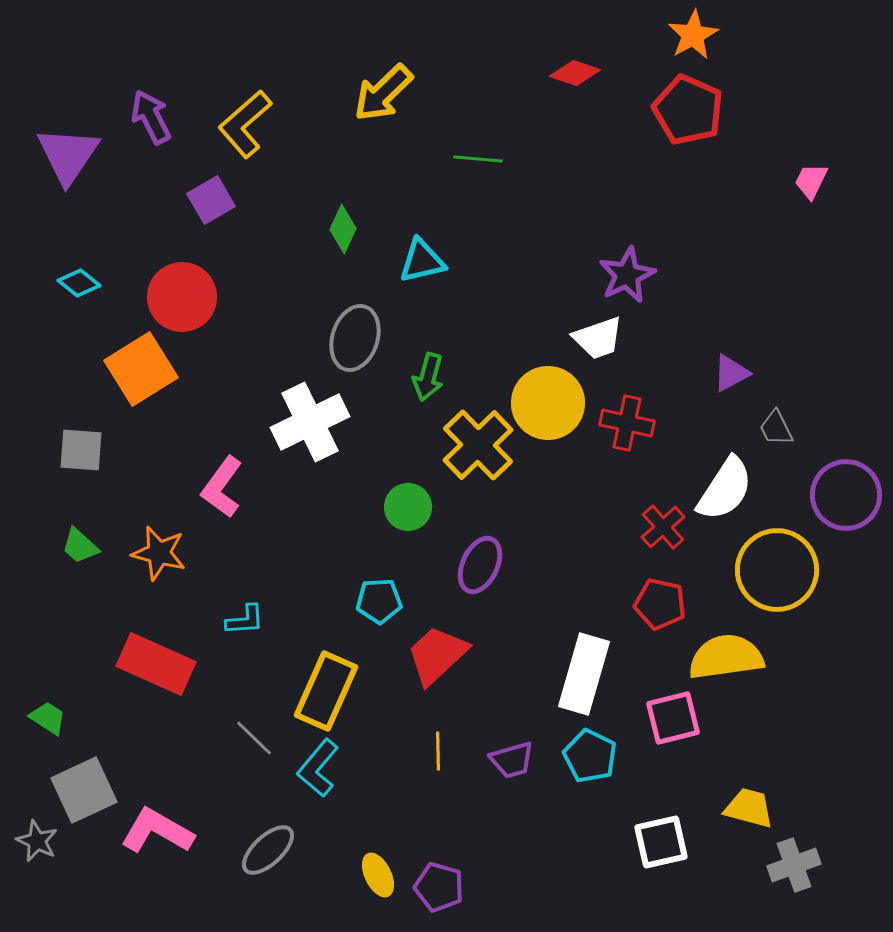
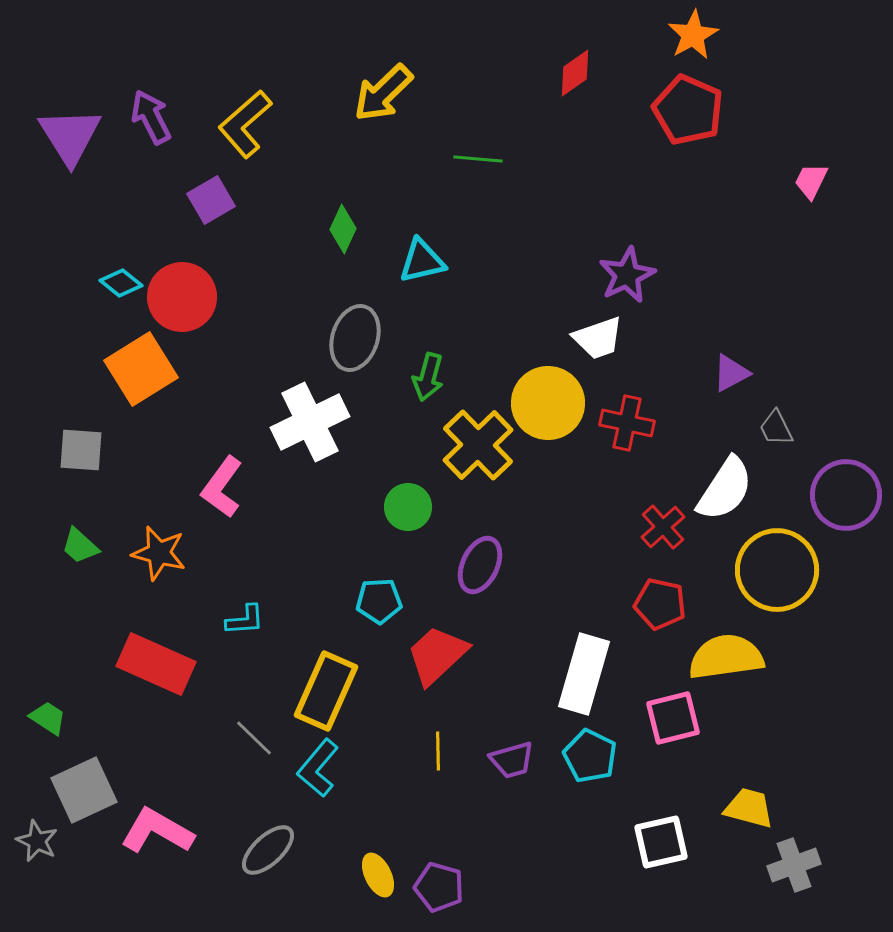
red diamond at (575, 73): rotated 54 degrees counterclockwise
purple triangle at (68, 155): moved 2 px right, 19 px up; rotated 6 degrees counterclockwise
cyan diamond at (79, 283): moved 42 px right
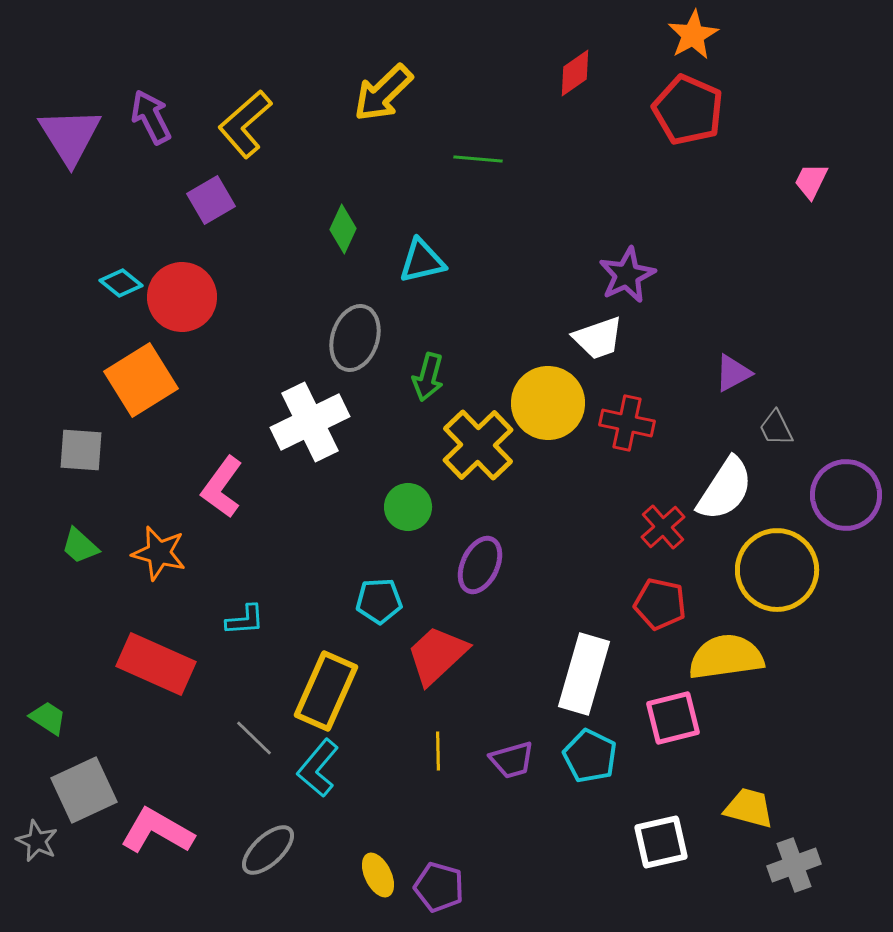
orange square at (141, 369): moved 11 px down
purple triangle at (731, 373): moved 2 px right
